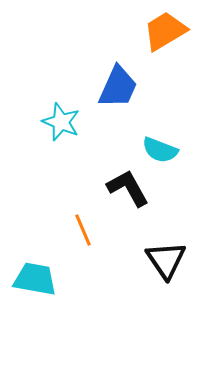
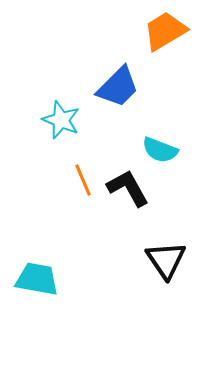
blue trapezoid: rotated 21 degrees clockwise
cyan star: moved 2 px up
orange line: moved 50 px up
cyan trapezoid: moved 2 px right
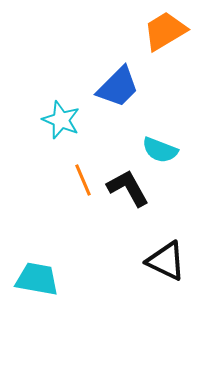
black triangle: moved 1 px down; rotated 30 degrees counterclockwise
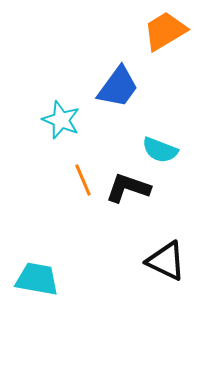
blue trapezoid: rotated 9 degrees counterclockwise
black L-shape: rotated 42 degrees counterclockwise
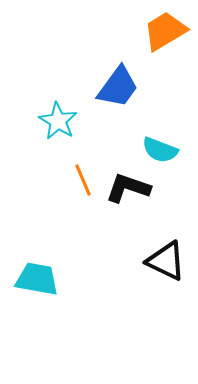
cyan star: moved 3 px left, 1 px down; rotated 9 degrees clockwise
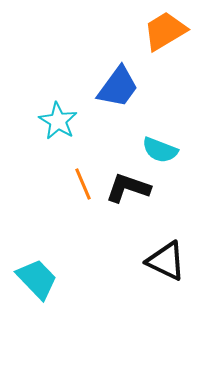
orange line: moved 4 px down
cyan trapezoid: rotated 36 degrees clockwise
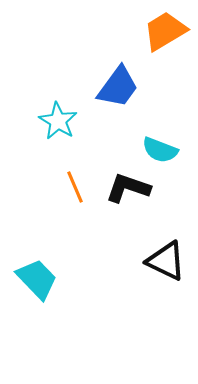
orange line: moved 8 px left, 3 px down
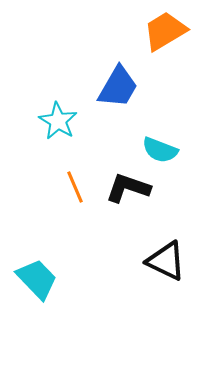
blue trapezoid: rotated 6 degrees counterclockwise
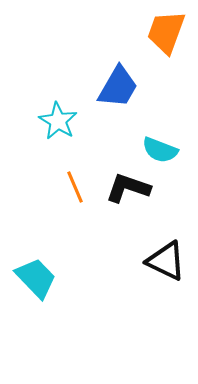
orange trapezoid: moved 1 px right, 1 px down; rotated 39 degrees counterclockwise
cyan trapezoid: moved 1 px left, 1 px up
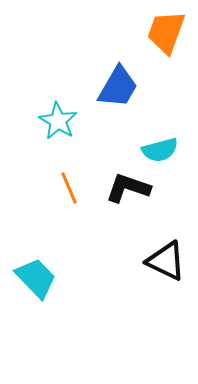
cyan semicircle: rotated 36 degrees counterclockwise
orange line: moved 6 px left, 1 px down
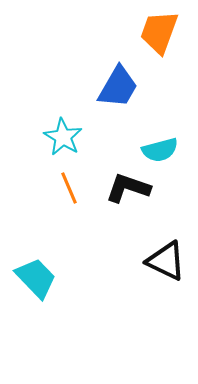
orange trapezoid: moved 7 px left
cyan star: moved 5 px right, 16 px down
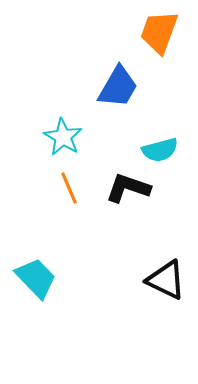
black triangle: moved 19 px down
